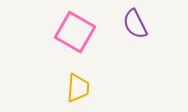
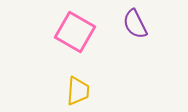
yellow trapezoid: moved 3 px down
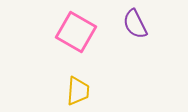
pink square: moved 1 px right
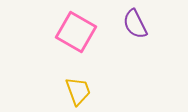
yellow trapezoid: rotated 24 degrees counterclockwise
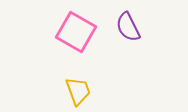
purple semicircle: moved 7 px left, 3 px down
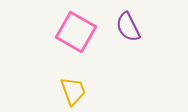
yellow trapezoid: moved 5 px left
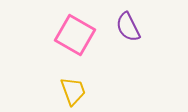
pink square: moved 1 px left, 3 px down
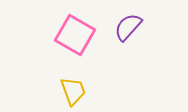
purple semicircle: rotated 68 degrees clockwise
